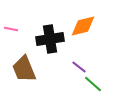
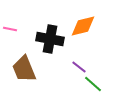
pink line: moved 1 px left
black cross: rotated 20 degrees clockwise
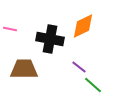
orange diamond: rotated 12 degrees counterclockwise
brown trapezoid: rotated 112 degrees clockwise
green line: moved 1 px down
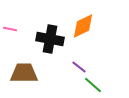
brown trapezoid: moved 4 px down
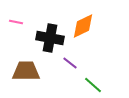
pink line: moved 6 px right, 7 px up
black cross: moved 1 px up
purple line: moved 9 px left, 4 px up
brown trapezoid: moved 2 px right, 2 px up
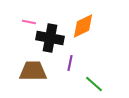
pink line: moved 13 px right
purple line: rotated 63 degrees clockwise
brown trapezoid: moved 7 px right
green line: moved 1 px right, 1 px up
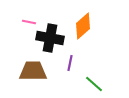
orange diamond: rotated 16 degrees counterclockwise
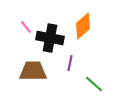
pink line: moved 3 px left, 5 px down; rotated 40 degrees clockwise
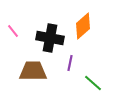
pink line: moved 13 px left, 4 px down
green line: moved 1 px left, 1 px up
